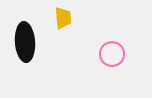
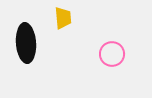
black ellipse: moved 1 px right, 1 px down
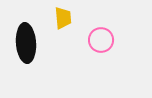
pink circle: moved 11 px left, 14 px up
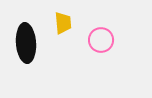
yellow trapezoid: moved 5 px down
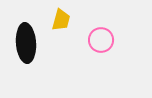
yellow trapezoid: moved 2 px left, 3 px up; rotated 20 degrees clockwise
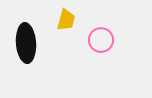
yellow trapezoid: moved 5 px right
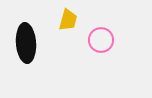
yellow trapezoid: moved 2 px right
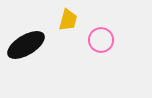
black ellipse: moved 2 px down; rotated 63 degrees clockwise
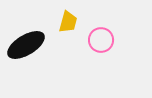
yellow trapezoid: moved 2 px down
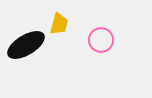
yellow trapezoid: moved 9 px left, 2 px down
